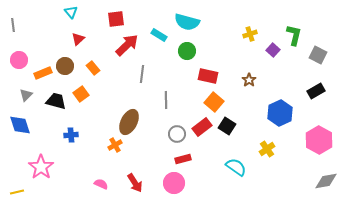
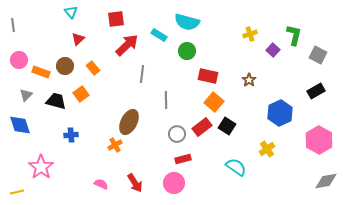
orange rectangle at (43, 73): moved 2 px left, 1 px up; rotated 42 degrees clockwise
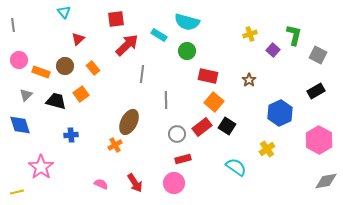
cyan triangle at (71, 12): moved 7 px left
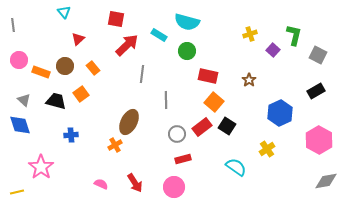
red square at (116, 19): rotated 18 degrees clockwise
gray triangle at (26, 95): moved 2 px left, 5 px down; rotated 32 degrees counterclockwise
pink circle at (174, 183): moved 4 px down
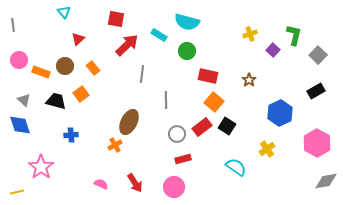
gray square at (318, 55): rotated 18 degrees clockwise
pink hexagon at (319, 140): moved 2 px left, 3 px down
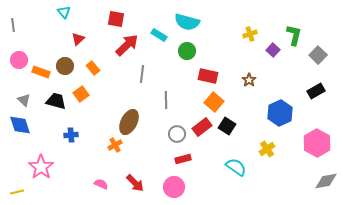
red arrow at (135, 183): rotated 12 degrees counterclockwise
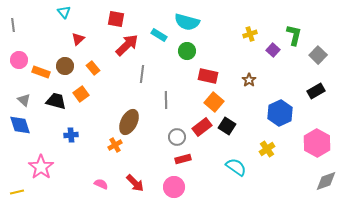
gray circle at (177, 134): moved 3 px down
gray diamond at (326, 181): rotated 10 degrees counterclockwise
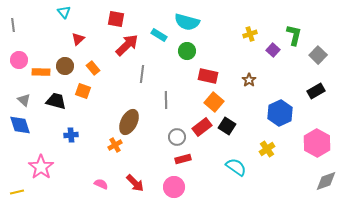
orange rectangle at (41, 72): rotated 18 degrees counterclockwise
orange square at (81, 94): moved 2 px right, 3 px up; rotated 35 degrees counterclockwise
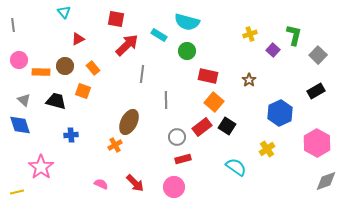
red triangle at (78, 39): rotated 16 degrees clockwise
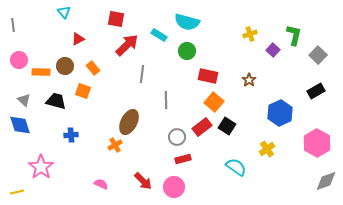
red arrow at (135, 183): moved 8 px right, 2 px up
